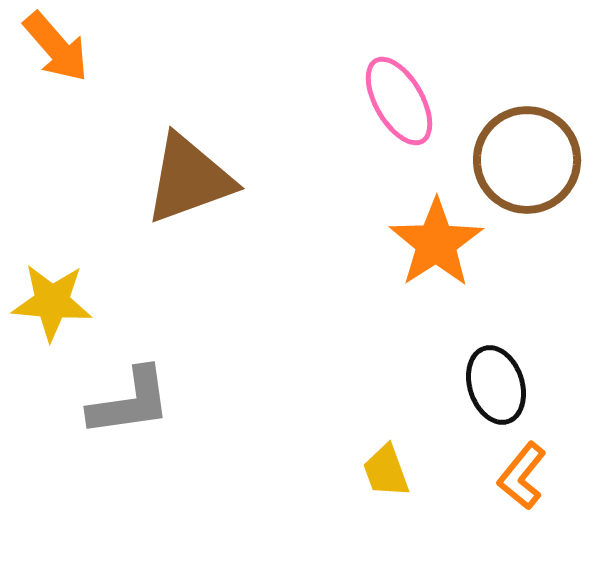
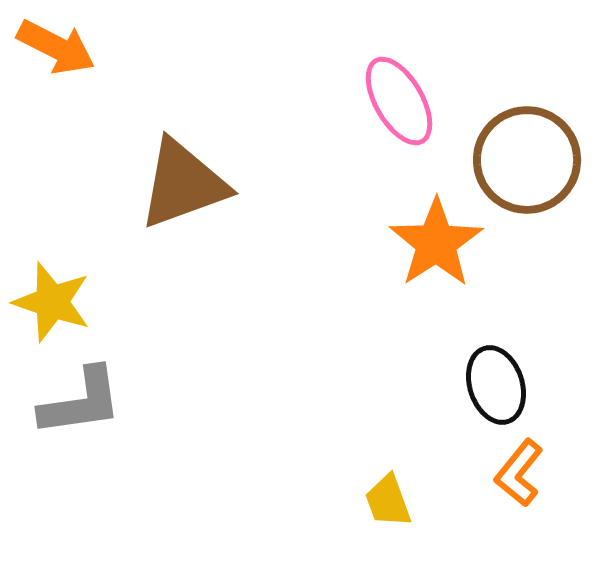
orange arrow: rotated 22 degrees counterclockwise
brown triangle: moved 6 px left, 5 px down
yellow star: rotated 14 degrees clockwise
gray L-shape: moved 49 px left
yellow trapezoid: moved 2 px right, 30 px down
orange L-shape: moved 3 px left, 3 px up
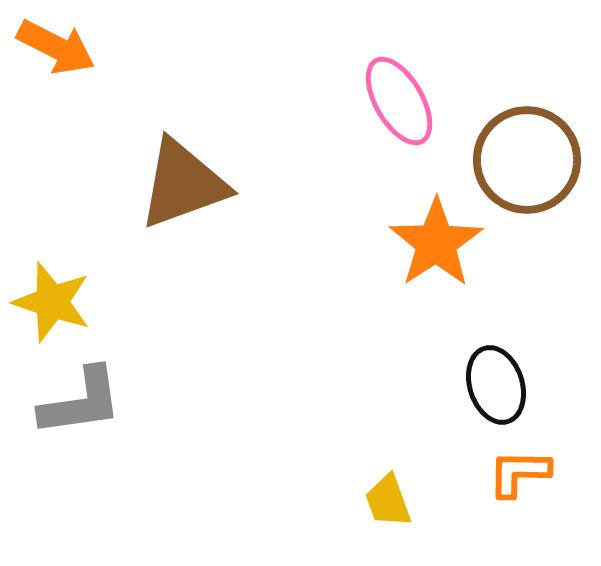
orange L-shape: rotated 52 degrees clockwise
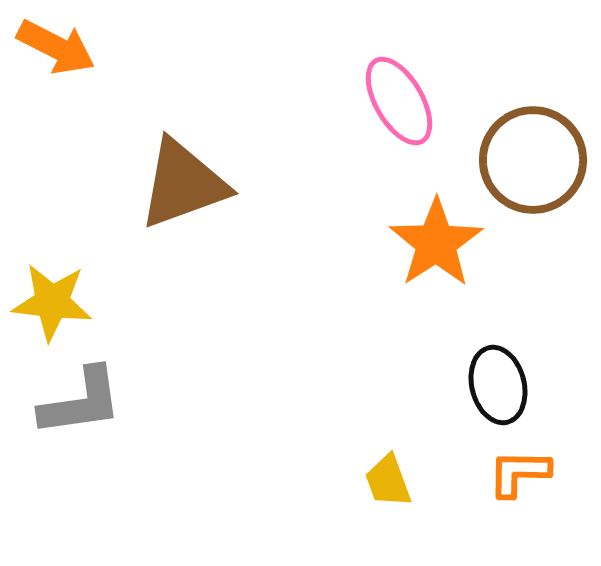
brown circle: moved 6 px right
yellow star: rotated 12 degrees counterclockwise
black ellipse: moved 2 px right; rotated 4 degrees clockwise
yellow trapezoid: moved 20 px up
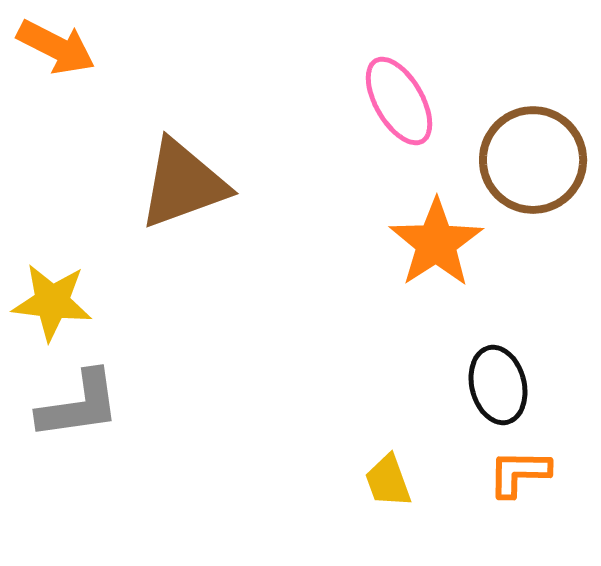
gray L-shape: moved 2 px left, 3 px down
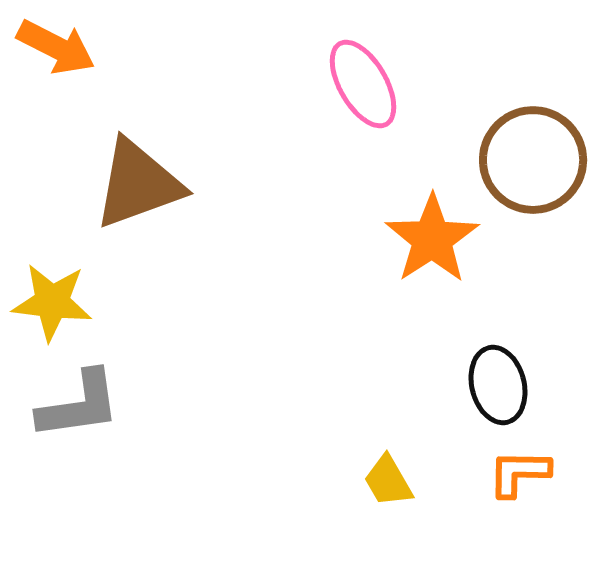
pink ellipse: moved 36 px left, 17 px up
brown triangle: moved 45 px left
orange star: moved 4 px left, 4 px up
yellow trapezoid: rotated 10 degrees counterclockwise
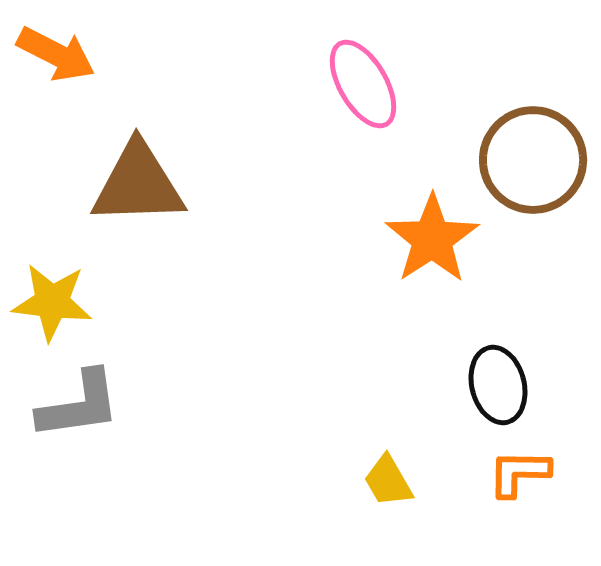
orange arrow: moved 7 px down
brown triangle: rotated 18 degrees clockwise
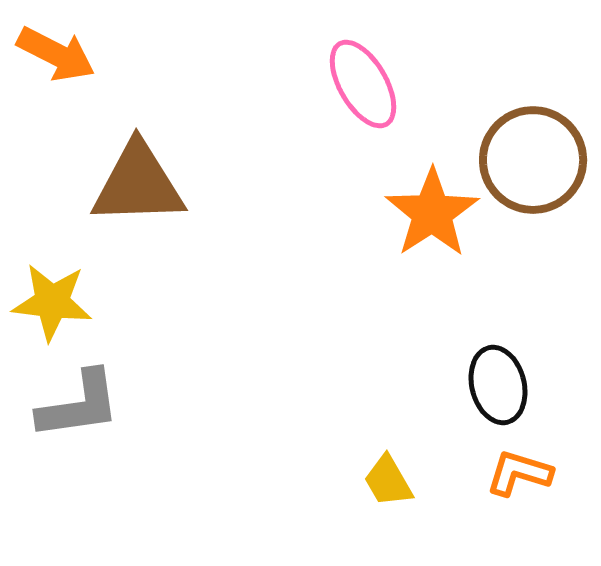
orange star: moved 26 px up
orange L-shape: rotated 16 degrees clockwise
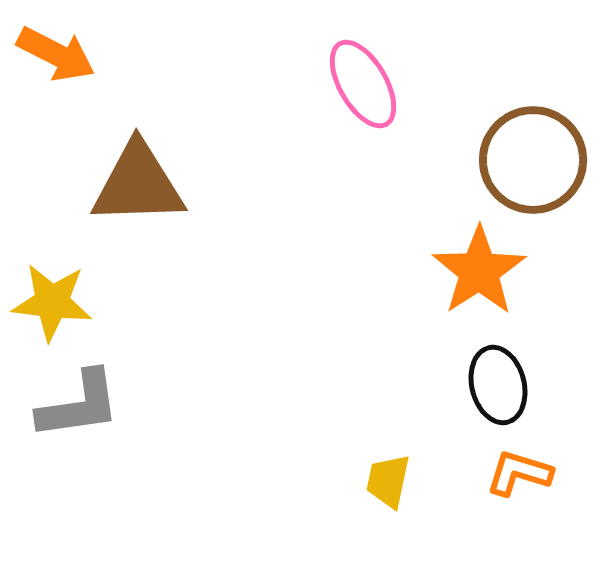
orange star: moved 47 px right, 58 px down
yellow trapezoid: rotated 42 degrees clockwise
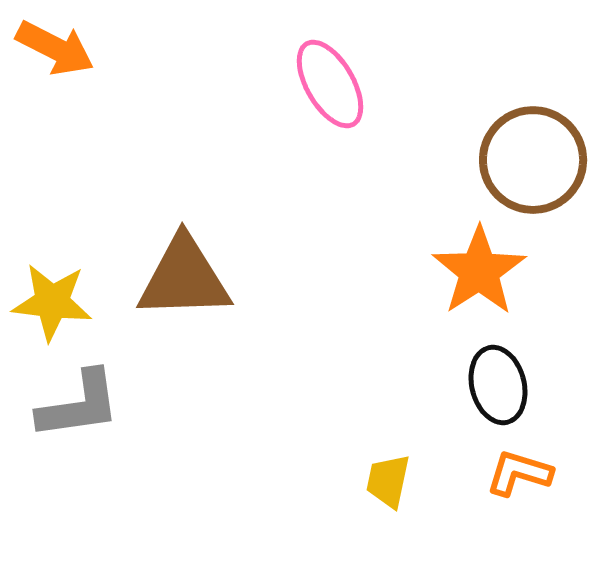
orange arrow: moved 1 px left, 6 px up
pink ellipse: moved 33 px left
brown triangle: moved 46 px right, 94 px down
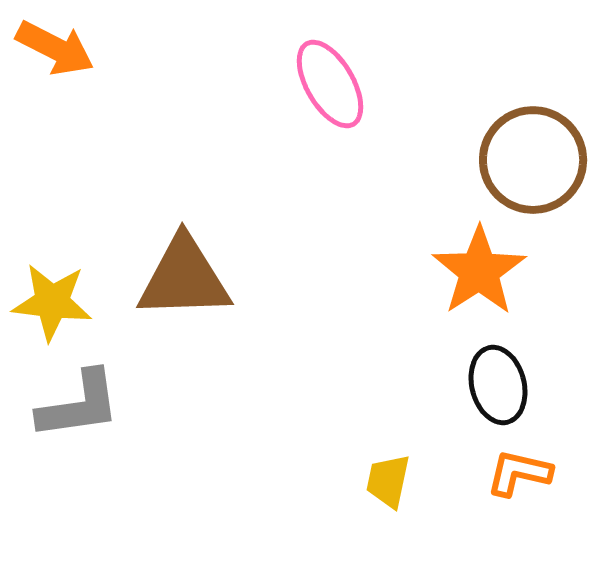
orange L-shape: rotated 4 degrees counterclockwise
